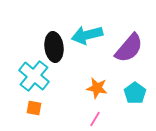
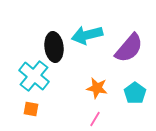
orange square: moved 3 px left, 1 px down
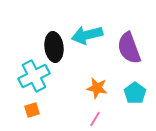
purple semicircle: rotated 120 degrees clockwise
cyan cross: rotated 24 degrees clockwise
orange square: moved 1 px right, 1 px down; rotated 28 degrees counterclockwise
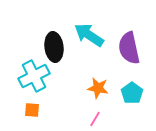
cyan arrow: moved 2 px right; rotated 48 degrees clockwise
purple semicircle: rotated 8 degrees clockwise
orange star: moved 1 px right
cyan pentagon: moved 3 px left
orange square: rotated 21 degrees clockwise
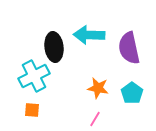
cyan arrow: rotated 32 degrees counterclockwise
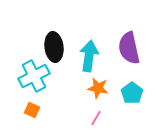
cyan arrow: moved 21 px down; rotated 96 degrees clockwise
orange square: rotated 21 degrees clockwise
pink line: moved 1 px right, 1 px up
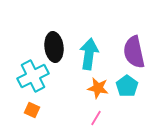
purple semicircle: moved 5 px right, 4 px down
cyan arrow: moved 2 px up
cyan cross: moved 1 px left
cyan pentagon: moved 5 px left, 7 px up
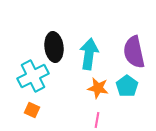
pink line: moved 1 px right, 2 px down; rotated 21 degrees counterclockwise
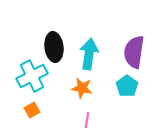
purple semicircle: rotated 20 degrees clockwise
cyan cross: moved 1 px left
orange star: moved 16 px left
orange square: rotated 35 degrees clockwise
pink line: moved 10 px left
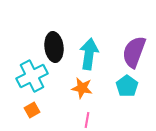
purple semicircle: rotated 12 degrees clockwise
